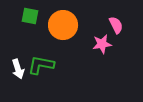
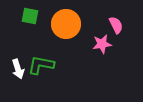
orange circle: moved 3 px right, 1 px up
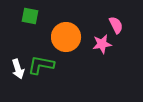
orange circle: moved 13 px down
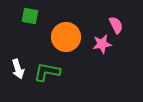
green L-shape: moved 6 px right, 7 px down
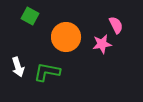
green square: rotated 18 degrees clockwise
white arrow: moved 2 px up
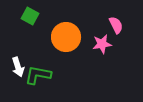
green L-shape: moved 9 px left, 3 px down
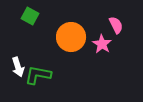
orange circle: moved 5 px right
pink star: rotated 30 degrees counterclockwise
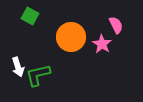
green L-shape: rotated 24 degrees counterclockwise
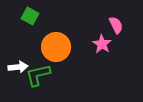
orange circle: moved 15 px left, 10 px down
white arrow: rotated 78 degrees counterclockwise
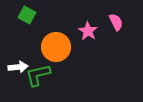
green square: moved 3 px left, 1 px up
pink semicircle: moved 3 px up
pink star: moved 14 px left, 13 px up
